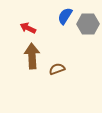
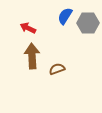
gray hexagon: moved 1 px up
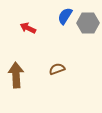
brown arrow: moved 16 px left, 19 px down
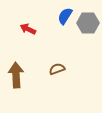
red arrow: moved 1 px down
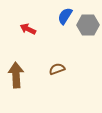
gray hexagon: moved 2 px down
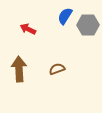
brown arrow: moved 3 px right, 6 px up
